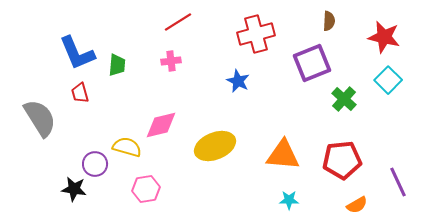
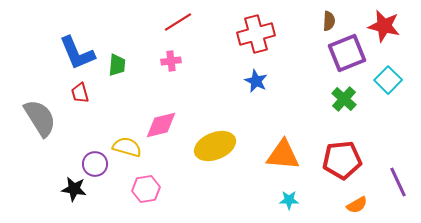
red star: moved 11 px up
purple square: moved 35 px right, 10 px up
blue star: moved 18 px right
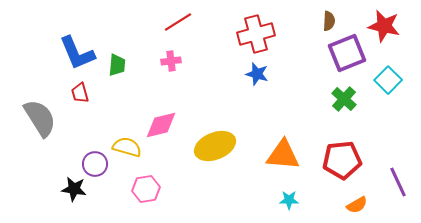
blue star: moved 1 px right, 7 px up; rotated 10 degrees counterclockwise
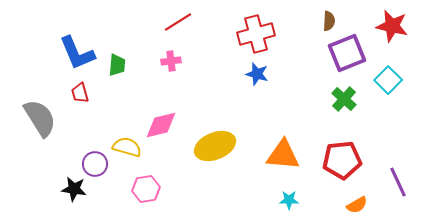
red star: moved 8 px right
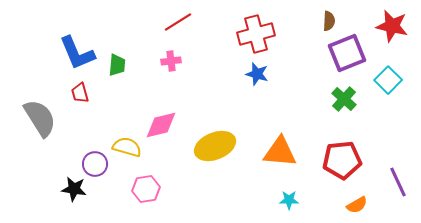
orange triangle: moved 3 px left, 3 px up
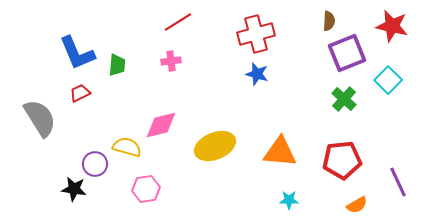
red trapezoid: rotated 80 degrees clockwise
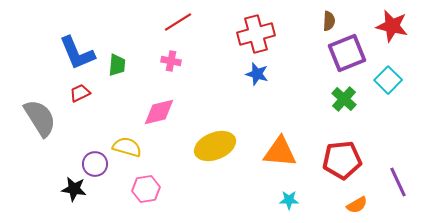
pink cross: rotated 18 degrees clockwise
pink diamond: moved 2 px left, 13 px up
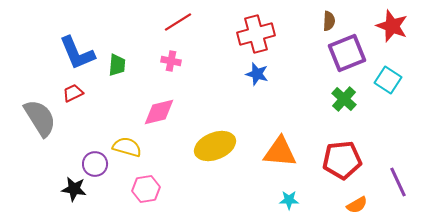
red star: rotated 8 degrees clockwise
cyan square: rotated 12 degrees counterclockwise
red trapezoid: moved 7 px left
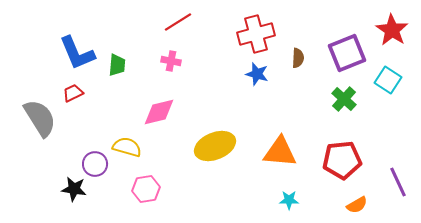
brown semicircle: moved 31 px left, 37 px down
red star: moved 4 px down; rotated 12 degrees clockwise
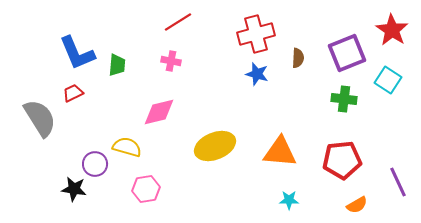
green cross: rotated 35 degrees counterclockwise
